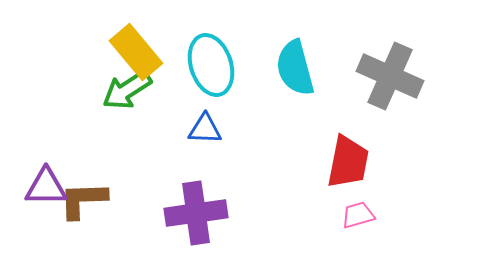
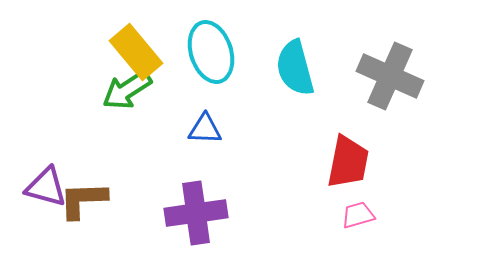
cyan ellipse: moved 13 px up
purple triangle: rotated 15 degrees clockwise
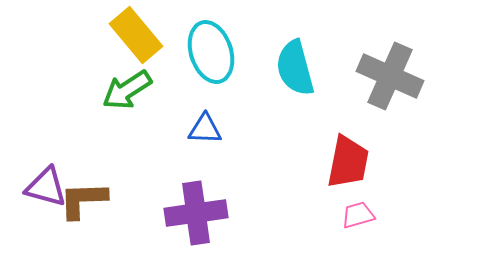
yellow rectangle: moved 17 px up
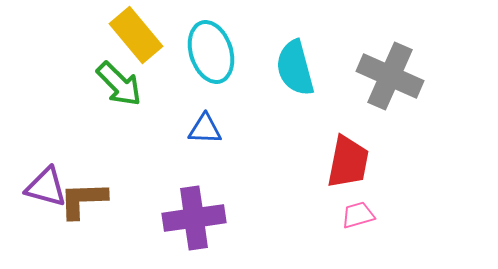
green arrow: moved 8 px left, 6 px up; rotated 102 degrees counterclockwise
purple cross: moved 2 px left, 5 px down
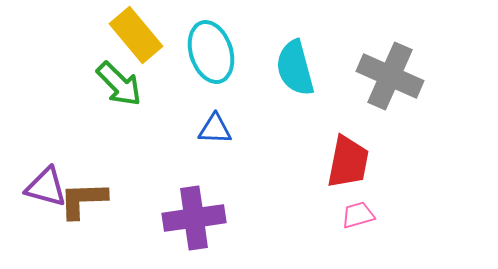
blue triangle: moved 10 px right
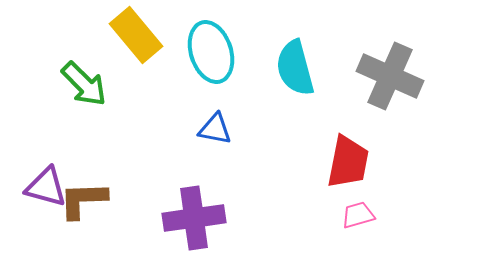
green arrow: moved 35 px left
blue triangle: rotated 9 degrees clockwise
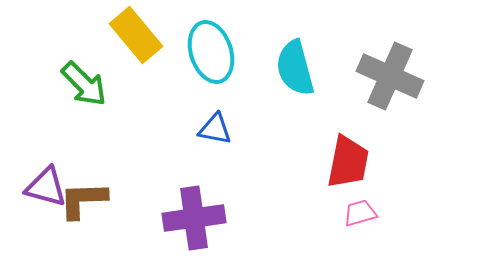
pink trapezoid: moved 2 px right, 2 px up
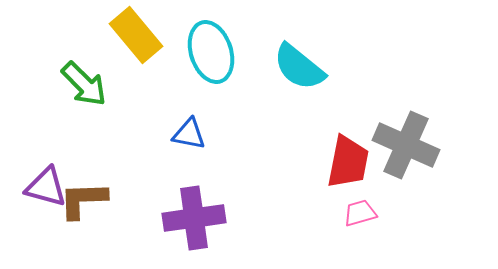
cyan semicircle: moved 4 px right, 1 px up; rotated 36 degrees counterclockwise
gray cross: moved 16 px right, 69 px down
blue triangle: moved 26 px left, 5 px down
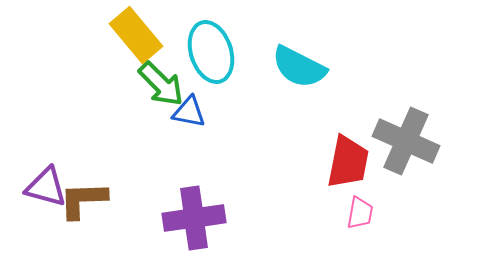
cyan semicircle: rotated 12 degrees counterclockwise
green arrow: moved 77 px right
blue triangle: moved 22 px up
gray cross: moved 4 px up
pink trapezoid: rotated 116 degrees clockwise
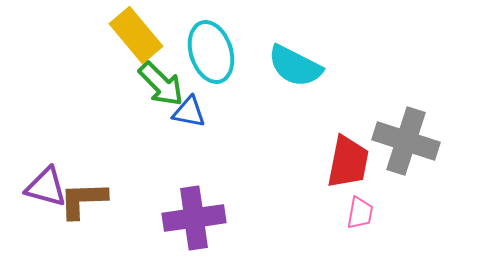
cyan semicircle: moved 4 px left, 1 px up
gray cross: rotated 6 degrees counterclockwise
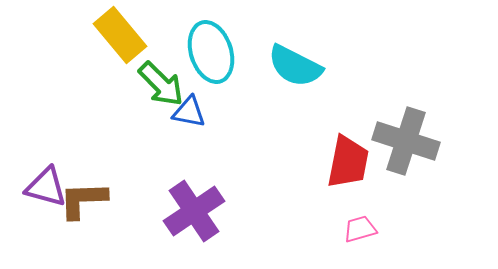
yellow rectangle: moved 16 px left
pink trapezoid: moved 16 px down; rotated 116 degrees counterclockwise
purple cross: moved 7 px up; rotated 26 degrees counterclockwise
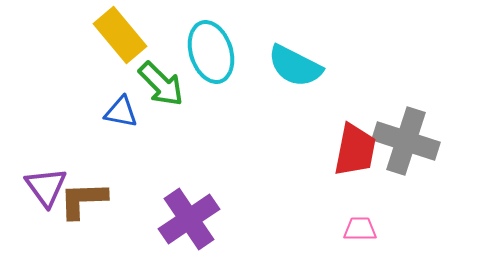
blue triangle: moved 68 px left
red trapezoid: moved 7 px right, 12 px up
purple triangle: rotated 39 degrees clockwise
purple cross: moved 5 px left, 8 px down
pink trapezoid: rotated 16 degrees clockwise
